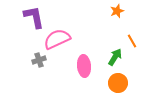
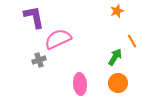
pink semicircle: moved 1 px right
pink ellipse: moved 4 px left, 18 px down
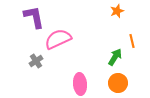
orange line: rotated 16 degrees clockwise
gray cross: moved 3 px left, 1 px down; rotated 16 degrees counterclockwise
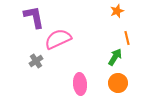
orange line: moved 5 px left, 3 px up
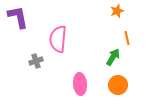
purple L-shape: moved 16 px left
pink semicircle: rotated 60 degrees counterclockwise
green arrow: moved 2 px left
gray cross: rotated 16 degrees clockwise
orange circle: moved 2 px down
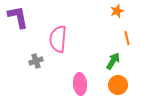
green arrow: moved 4 px down
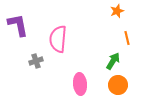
purple L-shape: moved 8 px down
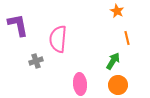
orange star: rotated 24 degrees counterclockwise
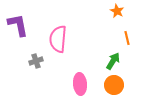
orange circle: moved 4 px left
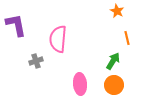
purple L-shape: moved 2 px left
